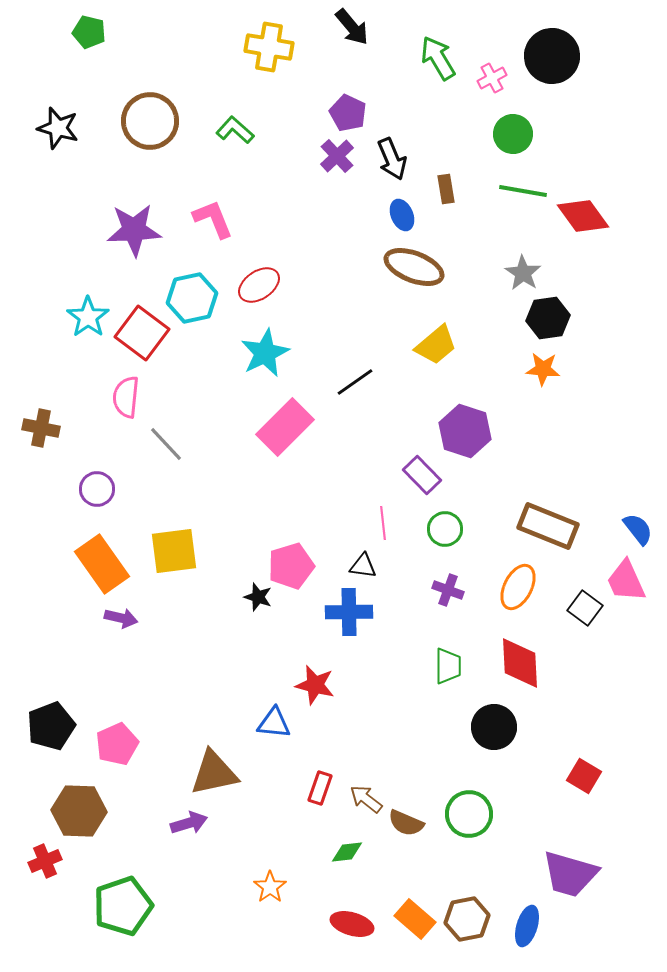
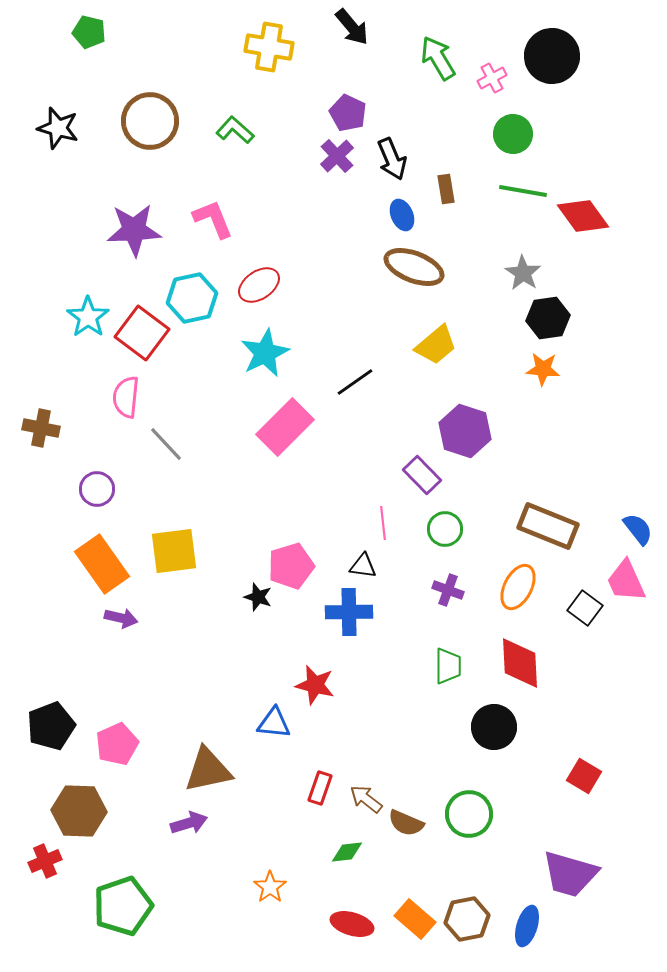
brown triangle at (214, 773): moved 6 px left, 3 px up
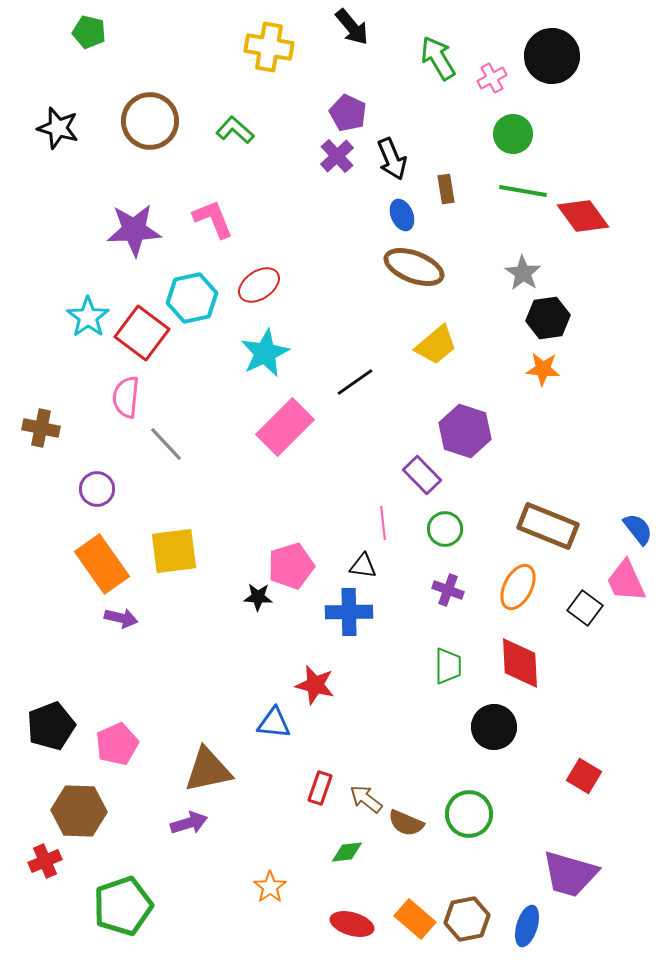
black star at (258, 597): rotated 16 degrees counterclockwise
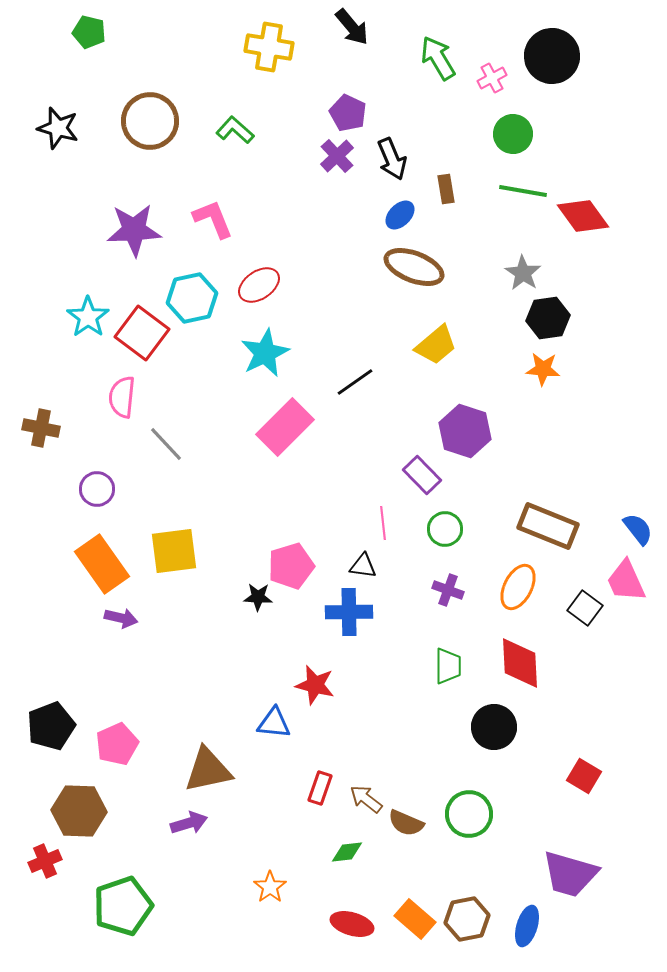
blue ellipse at (402, 215): moved 2 px left; rotated 68 degrees clockwise
pink semicircle at (126, 397): moved 4 px left
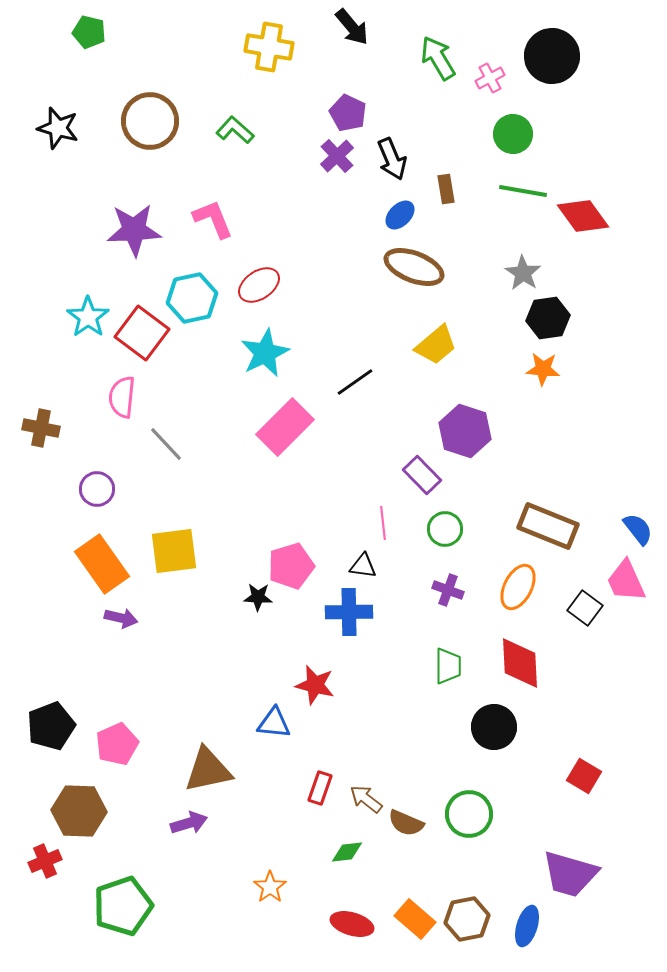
pink cross at (492, 78): moved 2 px left
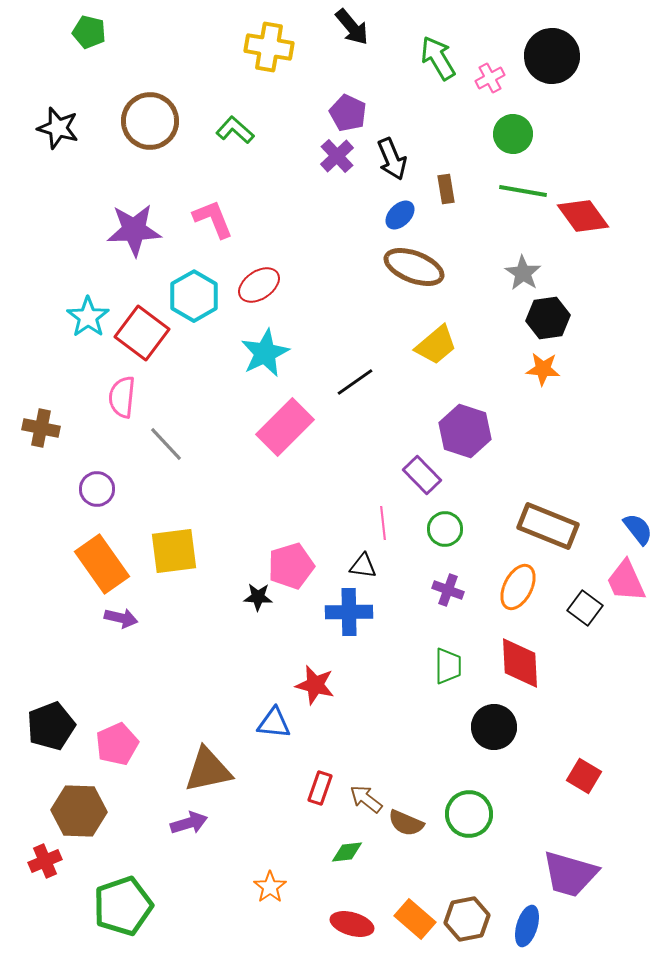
cyan hexagon at (192, 298): moved 2 px right, 2 px up; rotated 18 degrees counterclockwise
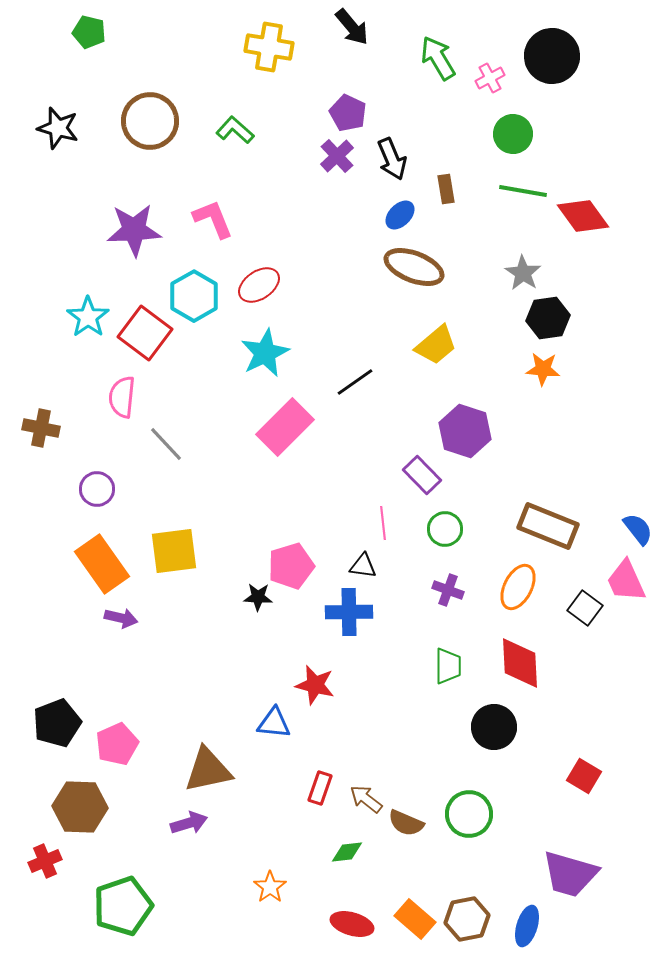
red square at (142, 333): moved 3 px right
black pentagon at (51, 726): moved 6 px right, 3 px up
brown hexagon at (79, 811): moved 1 px right, 4 px up
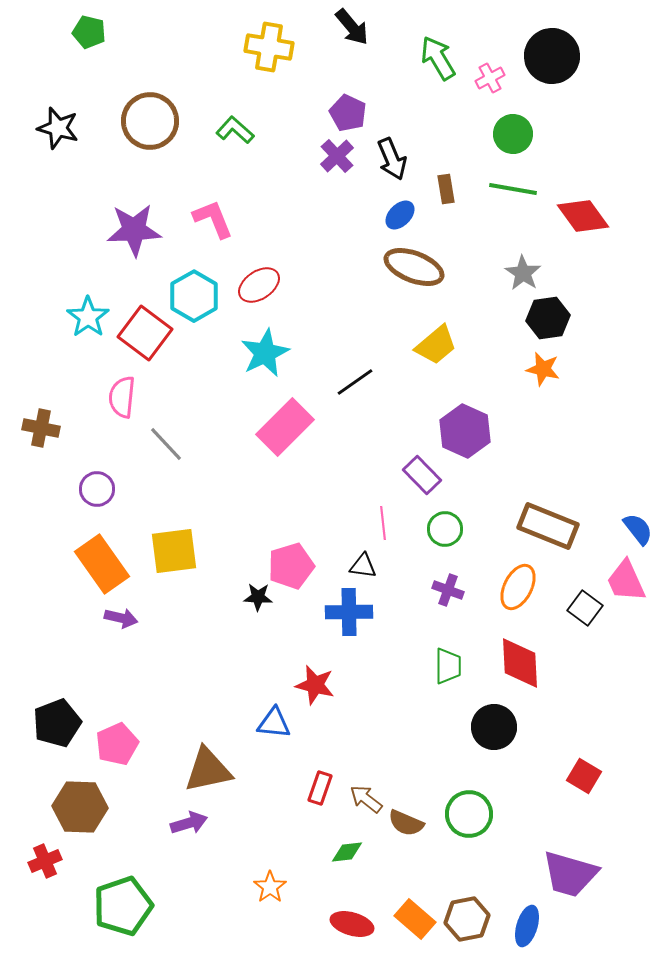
green line at (523, 191): moved 10 px left, 2 px up
orange star at (543, 369): rotated 8 degrees clockwise
purple hexagon at (465, 431): rotated 6 degrees clockwise
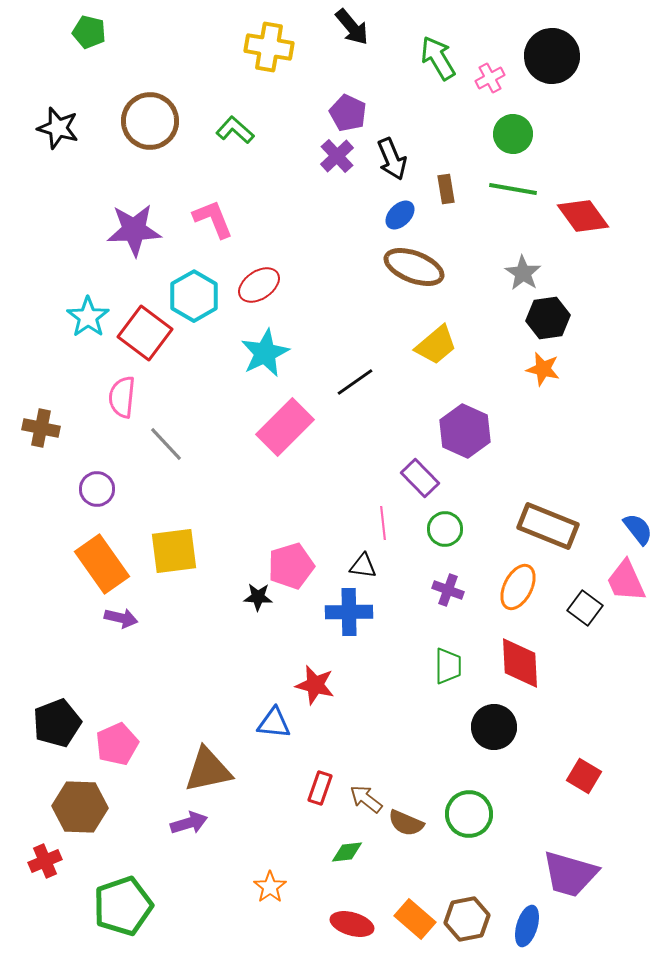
purple rectangle at (422, 475): moved 2 px left, 3 px down
